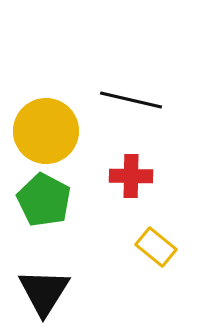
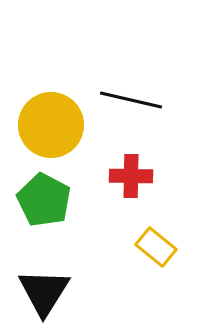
yellow circle: moved 5 px right, 6 px up
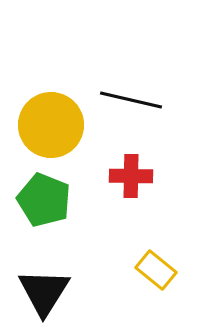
green pentagon: rotated 6 degrees counterclockwise
yellow rectangle: moved 23 px down
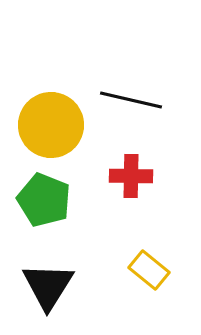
yellow rectangle: moved 7 px left
black triangle: moved 4 px right, 6 px up
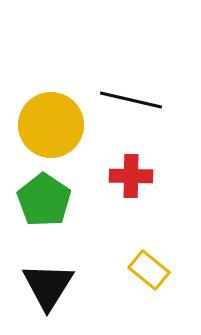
green pentagon: rotated 12 degrees clockwise
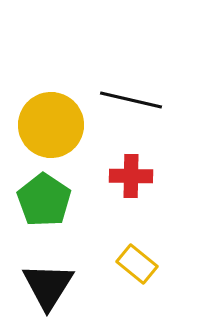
yellow rectangle: moved 12 px left, 6 px up
